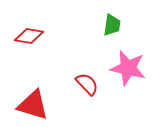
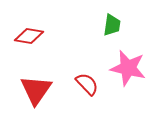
red triangle: moved 3 px right, 15 px up; rotated 48 degrees clockwise
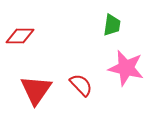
red diamond: moved 9 px left; rotated 8 degrees counterclockwise
pink star: moved 2 px left
red semicircle: moved 6 px left, 1 px down
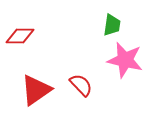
pink star: moved 1 px left, 8 px up
red triangle: rotated 20 degrees clockwise
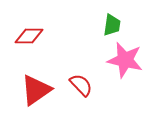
red diamond: moved 9 px right
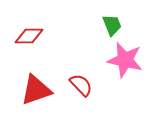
green trapezoid: rotated 30 degrees counterclockwise
red triangle: rotated 16 degrees clockwise
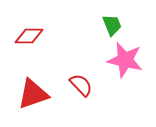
red triangle: moved 3 px left, 4 px down
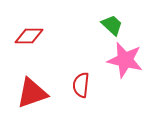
green trapezoid: rotated 25 degrees counterclockwise
red semicircle: rotated 130 degrees counterclockwise
red triangle: moved 1 px left, 1 px up
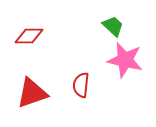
green trapezoid: moved 1 px right, 1 px down
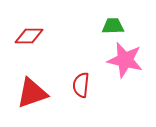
green trapezoid: rotated 45 degrees counterclockwise
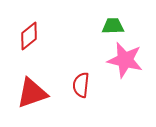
red diamond: rotated 40 degrees counterclockwise
